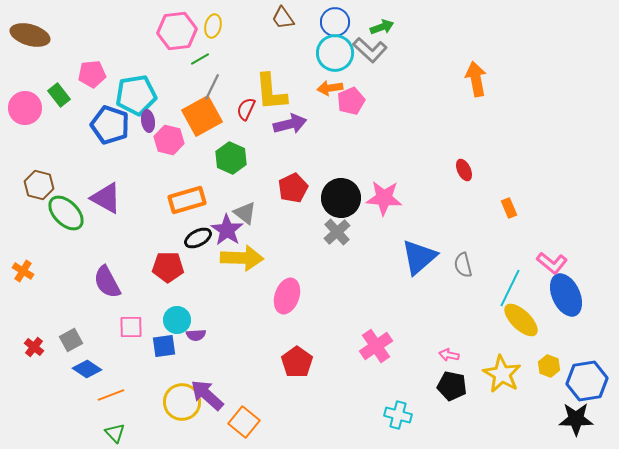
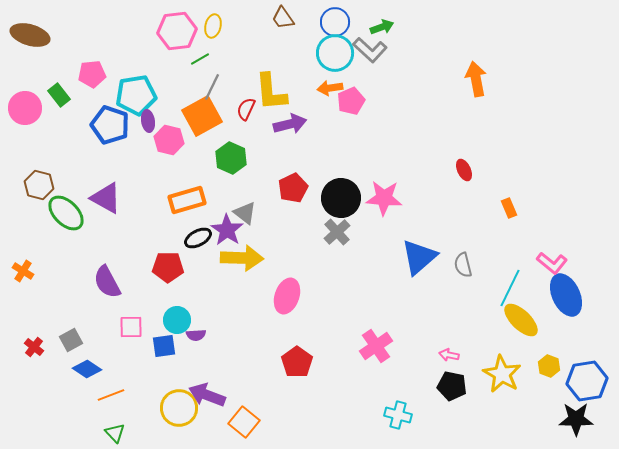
purple arrow at (207, 395): rotated 21 degrees counterclockwise
yellow circle at (182, 402): moved 3 px left, 6 px down
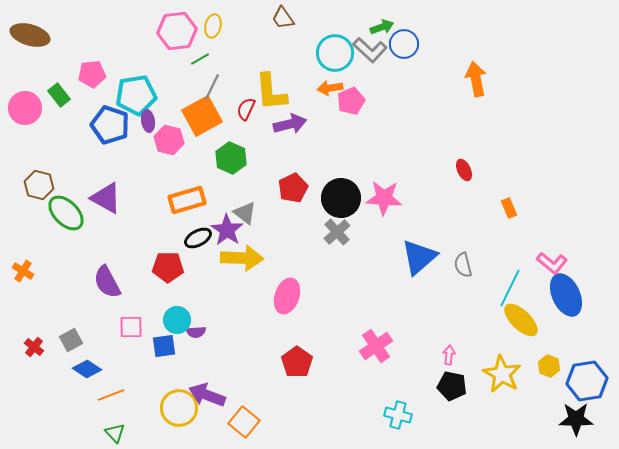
blue circle at (335, 22): moved 69 px right, 22 px down
purple semicircle at (196, 335): moved 3 px up
pink arrow at (449, 355): rotated 84 degrees clockwise
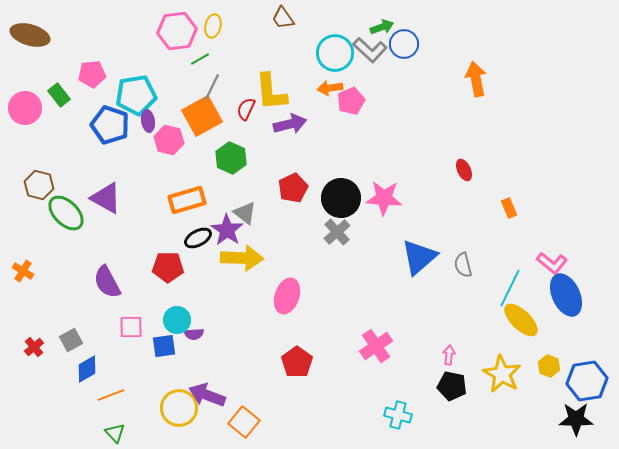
purple semicircle at (196, 332): moved 2 px left, 2 px down
red cross at (34, 347): rotated 12 degrees clockwise
blue diamond at (87, 369): rotated 64 degrees counterclockwise
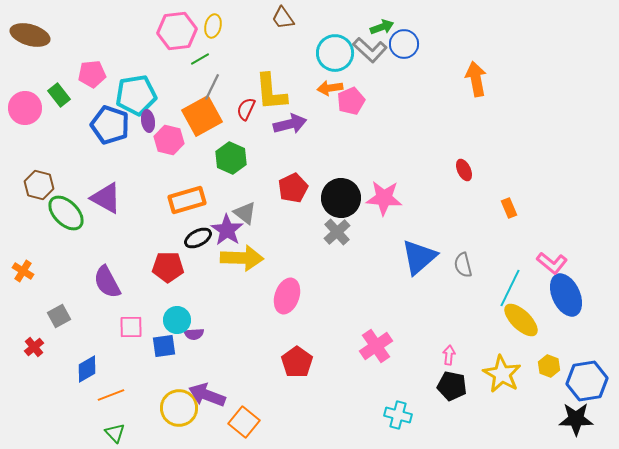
gray square at (71, 340): moved 12 px left, 24 px up
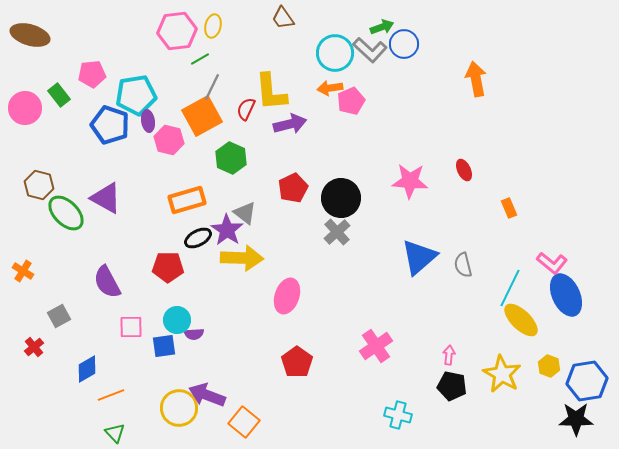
pink star at (384, 198): moved 26 px right, 17 px up
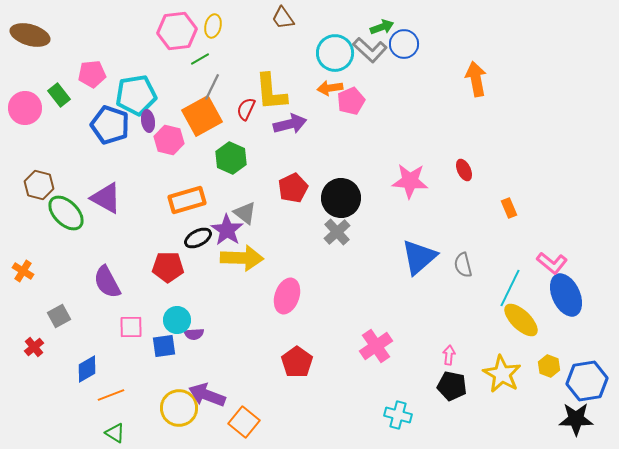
green triangle at (115, 433): rotated 15 degrees counterclockwise
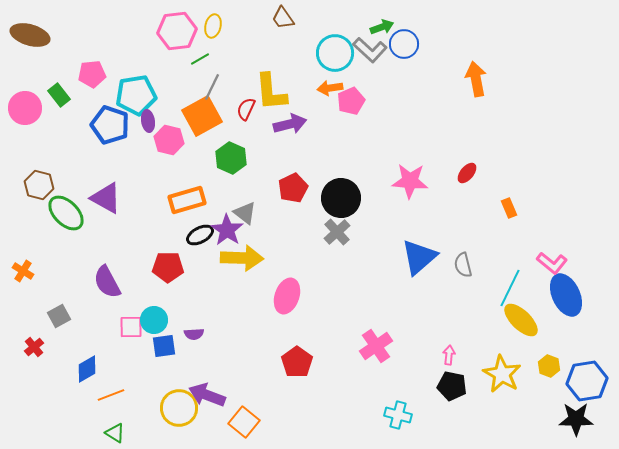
red ellipse at (464, 170): moved 3 px right, 3 px down; rotated 65 degrees clockwise
black ellipse at (198, 238): moved 2 px right, 3 px up
cyan circle at (177, 320): moved 23 px left
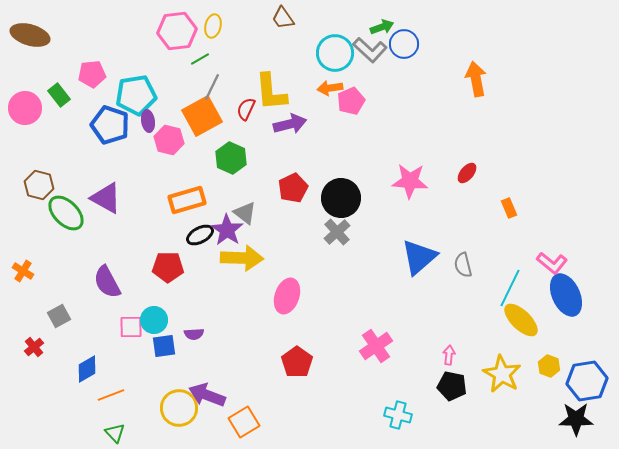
orange square at (244, 422): rotated 20 degrees clockwise
green triangle at (115, 433): rotated 15 degrees clockwise
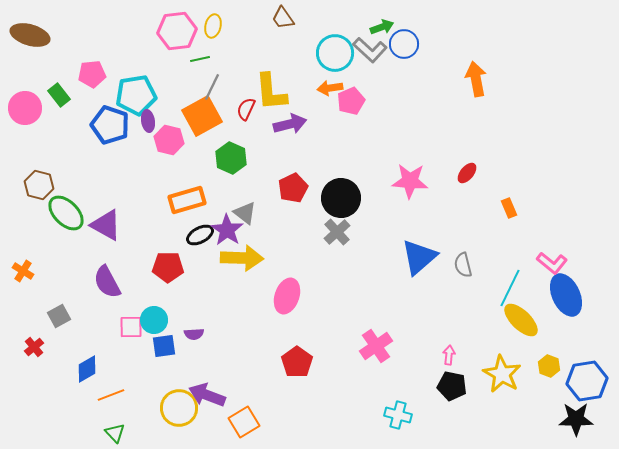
green line at (200, 59): rotated 18 degrees clockwise
purple triangle at (106, 198): moved 27 px down
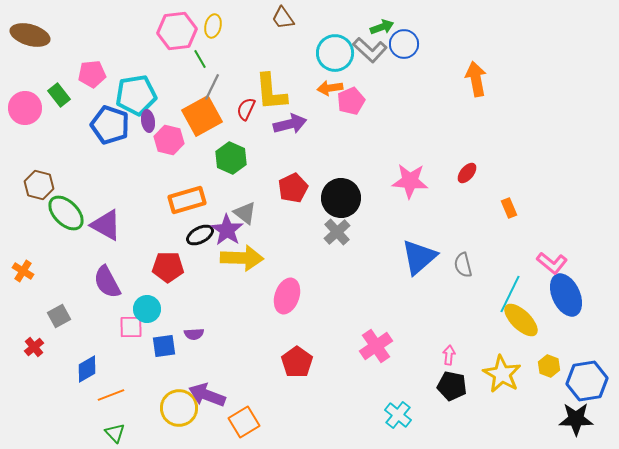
green line at (200, 59): rotated 72 degrees clockwise
cyan line at (510, 288): moved 6 px down
cyan circle at (154, 320): moved 7 px left, 11 px up
cyan cross at (398, 415): rotated 24 degrees clockwise
